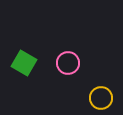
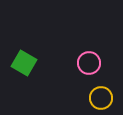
pink circle: moved 21 px right
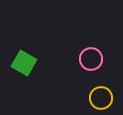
pink circle: moved 2 px right, 4 px up
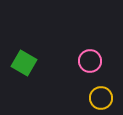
pink circle: moved 1 px left, 2 px down
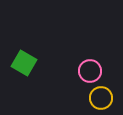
pink circle: moved 10 px down
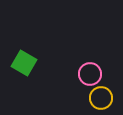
pink circle: moved 3 px down
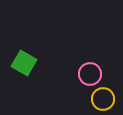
yellow circle: moved 2 px right, 1 px down
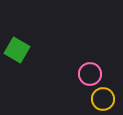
green square: moved 7 px left, 13 px up
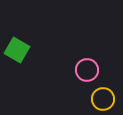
pink circle: moved 3 px left, 4 px up
